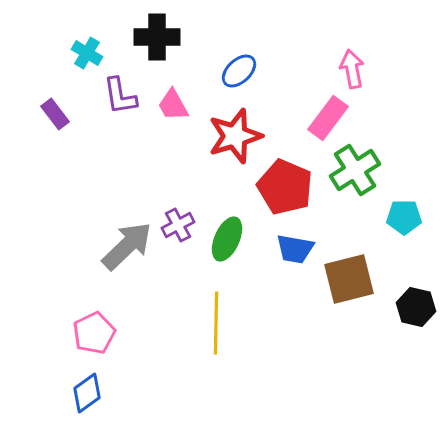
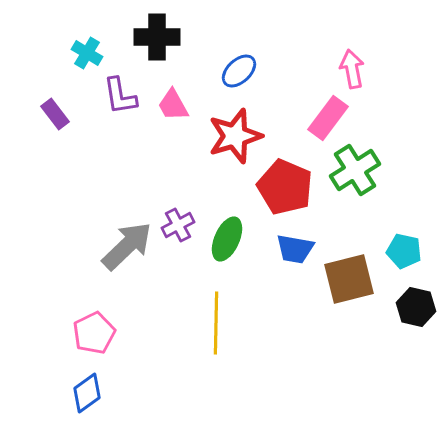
cyan pentagon: moved 34 px down; rotated 12 degrees clockwise
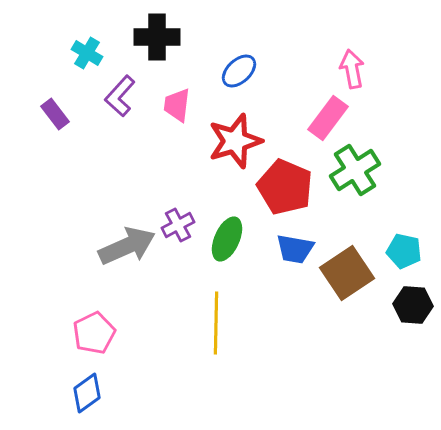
purple L-shape: rotated 51 degrees clockwise
pink trapezoid: moved 4 px right; rotated 36 degrees clockwise
red star: moved 5 px down
gray arrow: rotated 20 degrees clockwise
brown square: moved 2 px left, 6 px up; rotated 20 degrees counterclockwise
black hexagon: moved 3 px left, 2 px up; rotated 9 degrees counterclockwise
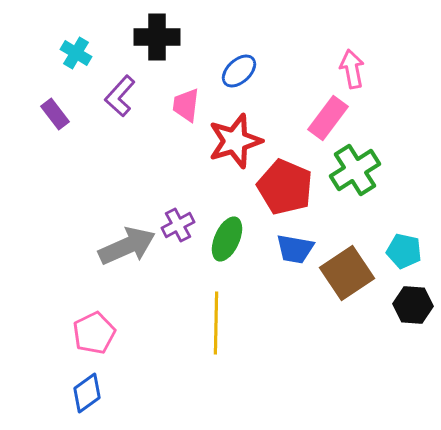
cyan cross: moved 11 px left
pink trapezoid: moved 9 px right
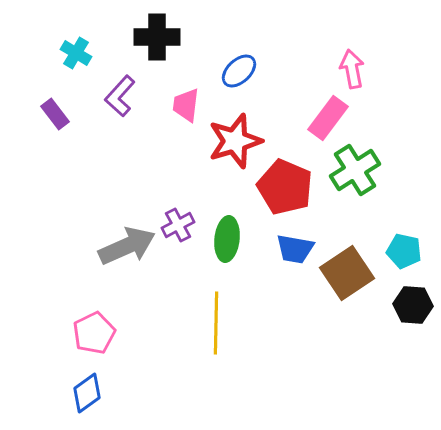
green ellipse: rotated 18 degrees counterclockwise
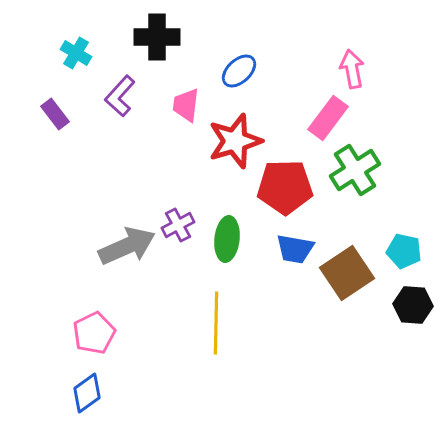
red pentagon: rotated 24 degrees counterclockwise
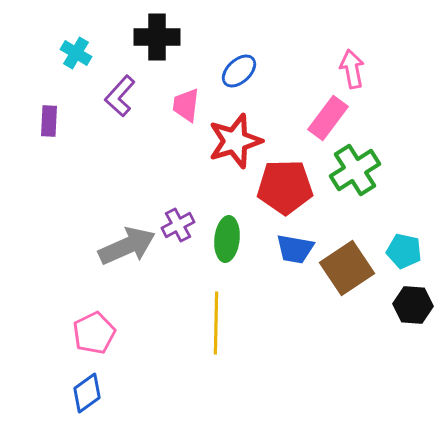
purple rectangle: moved 6 px left, 7 px down; rotated 40 degrees clockwise
brown square: moved 5 px up
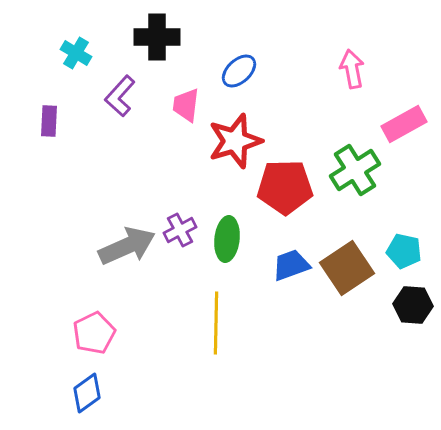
pink rectangle: moved 76 px right, 6 px down; rotated 24 degrees clockwise
purple cross: moved 2 px right, 5 px down
blue trapezoid: moved 4 px left, 16 px down; rotated 150 degrees clockwise
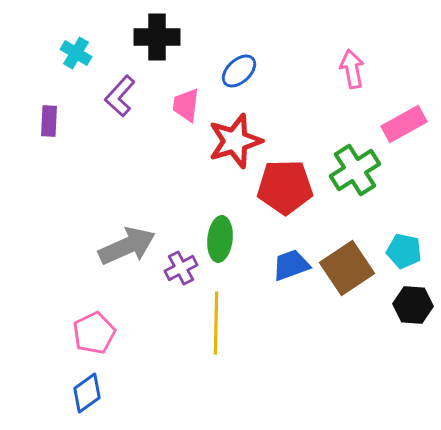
purple cross: moved 1 px right, 38 px down
green ellipse: moved 7 px left
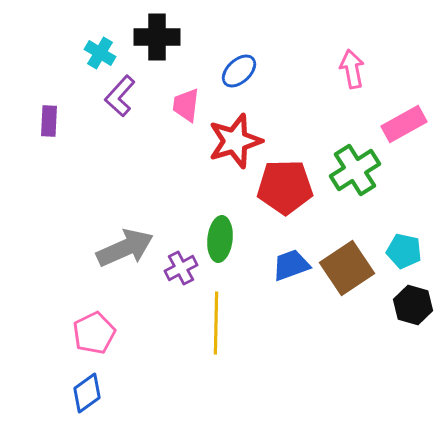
cyan cross: moved 24 px right
gray arrow: moved 2 px left, 2 px down
black hexagon: rotated 12 degrees clockwise
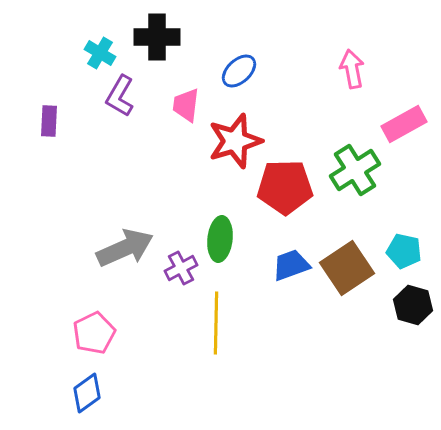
purple L-shape: rotated 12 degrees counterclockwise
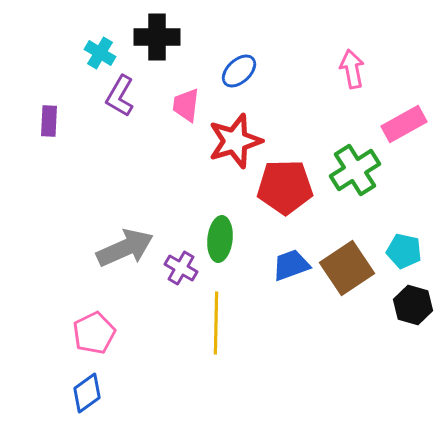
purple cross: rotated 32 degrees counterclockwise
